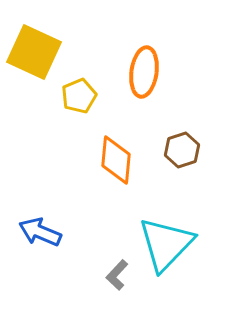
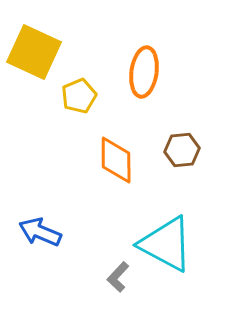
brown hexagon: rotated 12 degrees clockwise
orange diamond: rotated 6 degrees counterclockwise
cyan triangle: rotated 46 degrees counterclockwise
gray L-shape: moved 1 px right, 2 px down
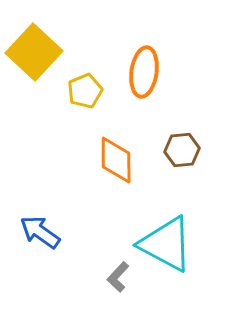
yellow square: rotated 18 degrees clockwise
yellow pentagon: moved 6 px right, 5 px up
blue arrow: rotated 12 degrees clockwise
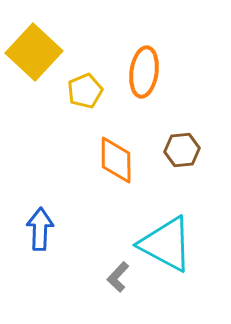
blue arrow: moved 3 px up; rotated 57 degrees clockwise
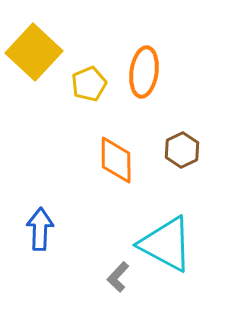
yellow pentagon: moved 4 px right, 7 px up
brown hexagon: rotated 20 degrees counterclockwise
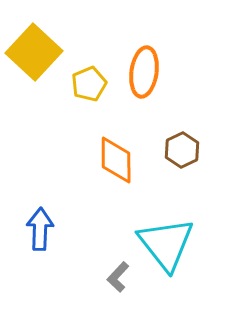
cyan triangle: rotated 24 degrees clockwise
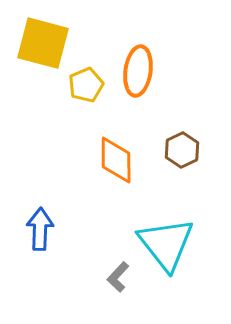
yellow square: moved 9 px right, 9 px up; rotated 28 degrees counterclockwise
orange ellipse: moved 6 px left, 1 px up
yellow pentagon: moved 3 px left, 1 px down
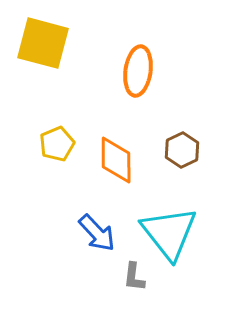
yellow pentagon: moved 29 px left, 59 px down
blue arrow: moved 57 px right, 4 px down; rotated 135 degrees clockwise
cyan triangle: moved 3 px right, 11 px up
gray L-shape: moved 16 px right; rotated 36 degrees counterclockwise
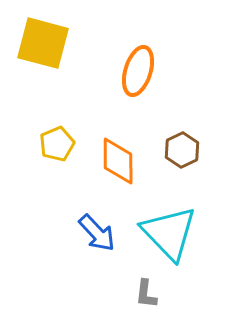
orange ellipse: rotated 9 degrees clockwise
orange diamond: moved 2 px right, 1 px down
cyan triangle: rotated 6 degrees counterclockwise
gray L-shape: moved 12 px right, 17 px down
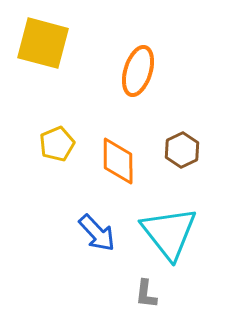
cyan triangle: rotated 6 degrees clockwise
